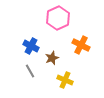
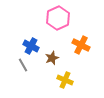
gray line: moved 7 px left, 6 px up
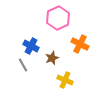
orange cross: moved 1 px left, 1 px up
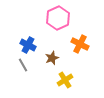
blue cross: moved 3 px left, 1 px up
yellow cross: rotated 35 degrees clockwise
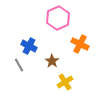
blue cross: moved 1 px right, 1 px down
brown star: moved 3 px down; rotated 16 degrees counterclockwise
gray line: moved 4 px left
yellow cross: moved 2 px down
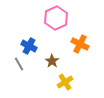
pink hexagon: moved 2 px left
gray line: moved 1 px up
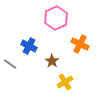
gray line: moved 9 px left; rotated 24 degrees counterclockwise
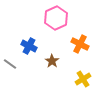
yellow cross: moved 18 px right, 3 px up
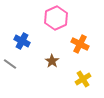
blue cross: moved 7 px left, 5 px up
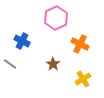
brown star: moved 1 px right, 3 px down
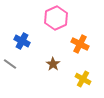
yellow cross: rotated 28 degrees counterclockwise
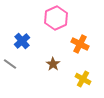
blue cross: rotated 21 degrees clockwise
